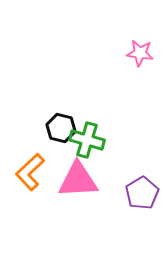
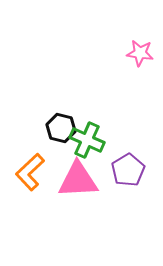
green cross: rotated 8 degrees clockwise
purple pentagon: moved 14 px left, 23 px up
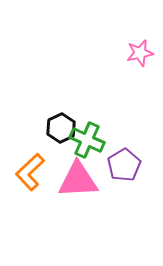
pink star: rotated 20 degrees counterclockwise
black hexagon: rotated 20 degrees clockwise
purple pentagon: moved 4 px left, 5 px up
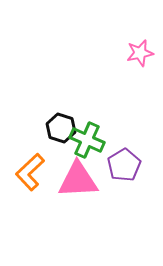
black hexagon: rotated 16 degrees counterclockwise
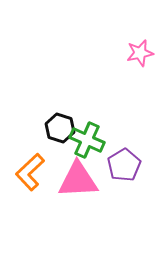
black hexagon: moved 1 px left
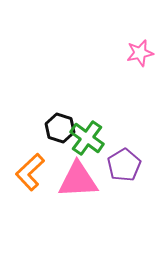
green cross: moved 2 px up; rotated 12 degrees clockwise
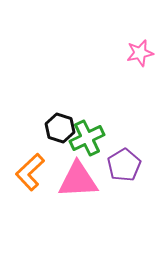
green cross: rotated 28 degrees clockwise
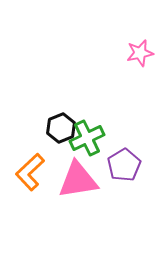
black hexagon: moved 1 px right; rotated 20 degrees clockwise
pink triangle: rotated 6 degrees counterclockwise
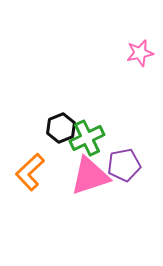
purple pentagon: rotated 20 degrees clockwise
pink triangle: moved 12 px right, 4 px up; rotated 9 degrees counterclockwise
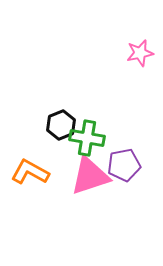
black hexagon: moved 3 px up
green cross: rotated 36 degrees clockwise
orange L-shape: rotated 72 degrees clockwise
